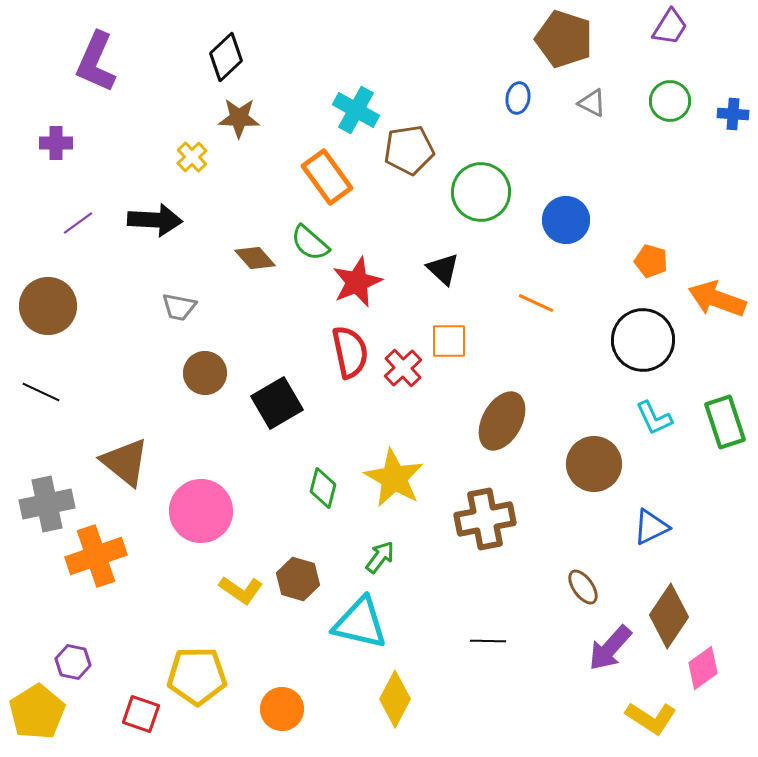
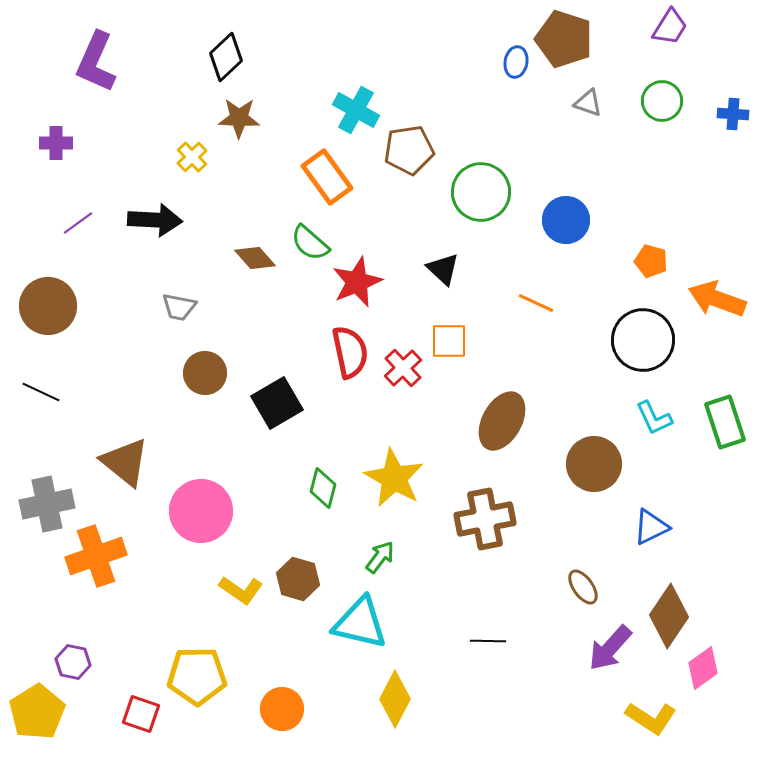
blue ellipse at (518, 98): moved 2 px left, 36 px up
green circle at (670, 101): moved 8 px left
gray triangle at (592, 103): moved 4 px left; rotated 8 degrees counterclockwise
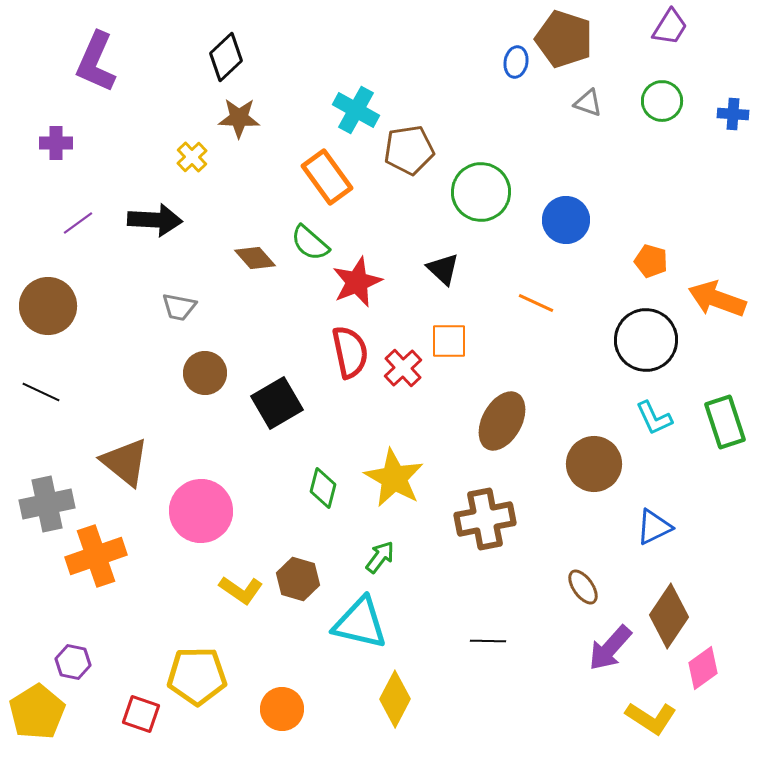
black circle at (643, 340): moved 3 px right
blue triangle at (651, 527): moved 3 px right
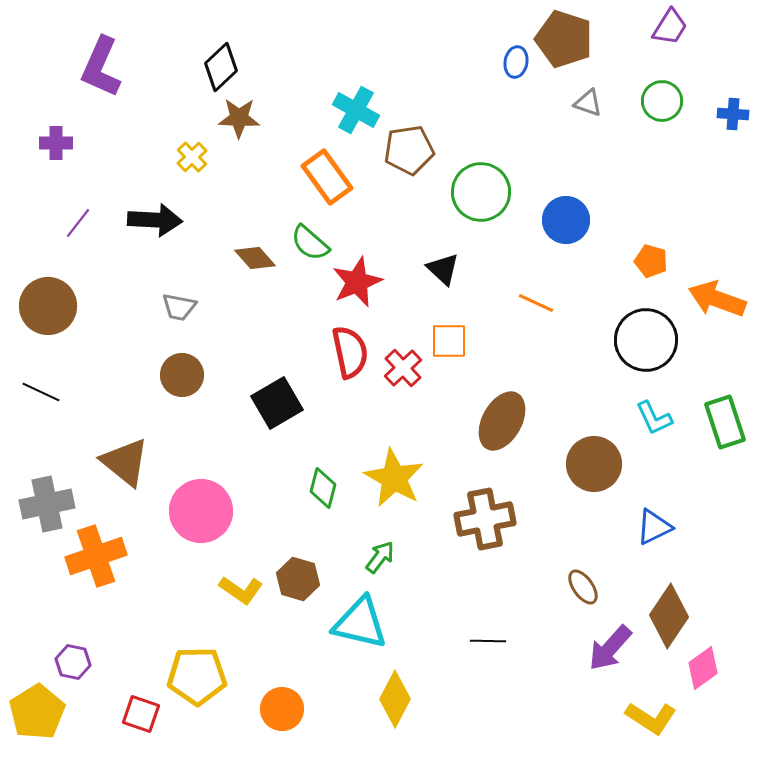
black diamond at (226, 57): moved 5 px left, 10 px down
purple L-shape at (96, 62): moved 5 px right, 5 px down
purple line at (78, 223): rotated 16 degrees counterclockwise
brown circle at (205, 373): moved 23 px left, 2 px down
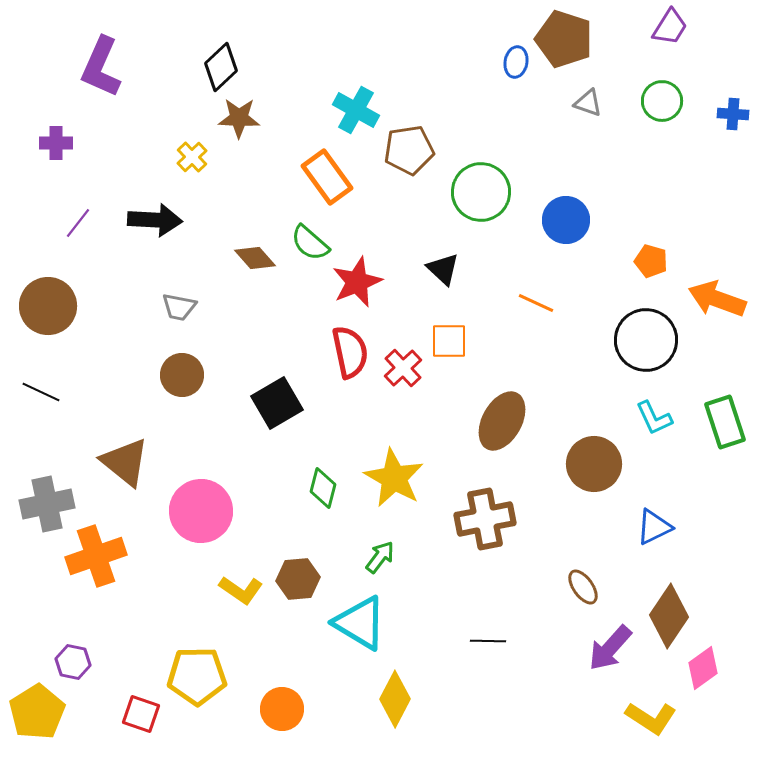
brown hexagon at (298, 579): rotated 21 degrees counterclockwise
cyan triangle at (360, 623): rotated 18 degrees clockwise
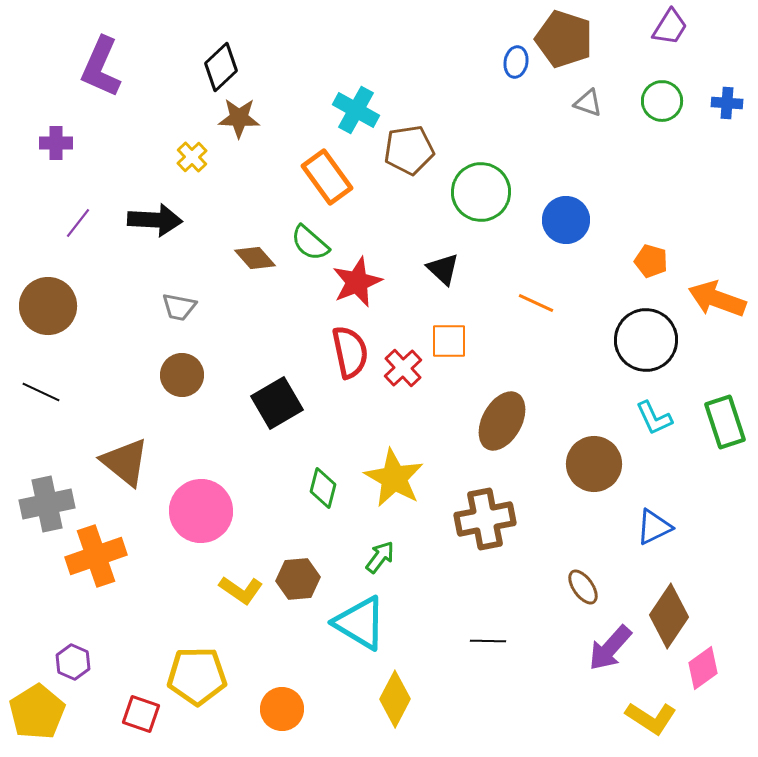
blue cross at (733, 114): moved 6 px left, 11 px up
purple hexagon at (73, 662): rotated 12 degrees clockwise
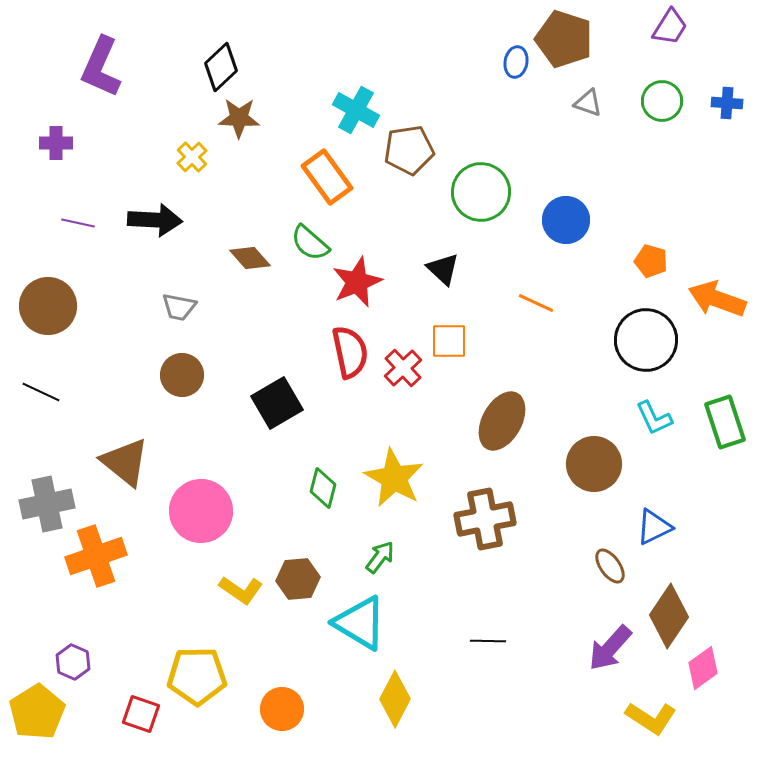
purple line at (78, 223): rotated 64 degrees clockwise
brown diamond at (255, 258): moved 5 px left
brown ellipse at (583, 587): moved 27 px right, 21 px up
